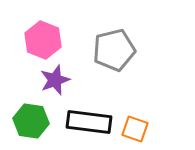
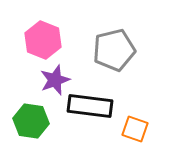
black rectangle: moved 1 px right, 16 px up
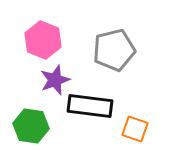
green hexagon: moved 5 px down
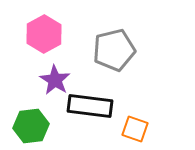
pink hexagon: moved 1 px right, 6 px up; rotated 9 degrees clockwise
purple star: rotated 20 degrees counterclockwise
green hexagon: rotated 16 degrees counterclockwise
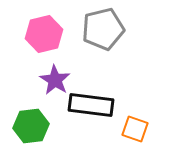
pink hexagon: rotated 15 degrees clockwise
gray pentagon: moved 11 px left, 21 px up
black rectangle: moved 1 px right, 1 px up
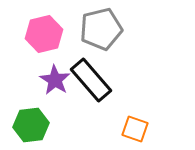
gray pentagon: moved 2 px left
black rectangle: moved 25 px up; rotated 42 degrees clockwise
green hexagon: moved 1 px up
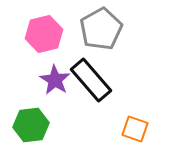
gray pentagon: rotated 15 degrees counterclockwise
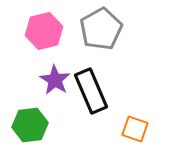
pink hexagon: moved 3 px up
black rectangle: moved 11 px down; rotated 18 degrees clockwise
green hexagon: moved 1 px left
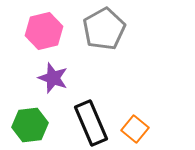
gray pentagon: moved 3 px right
purple star: moved 2 px left, 2 px up; rotated 12 degrees counterclockwise
black rectangle: moved 32 px down
orange square: rotated 20 degrees clockwise
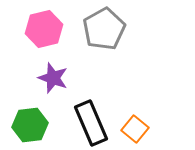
pink hexagon: moved 2 px up
